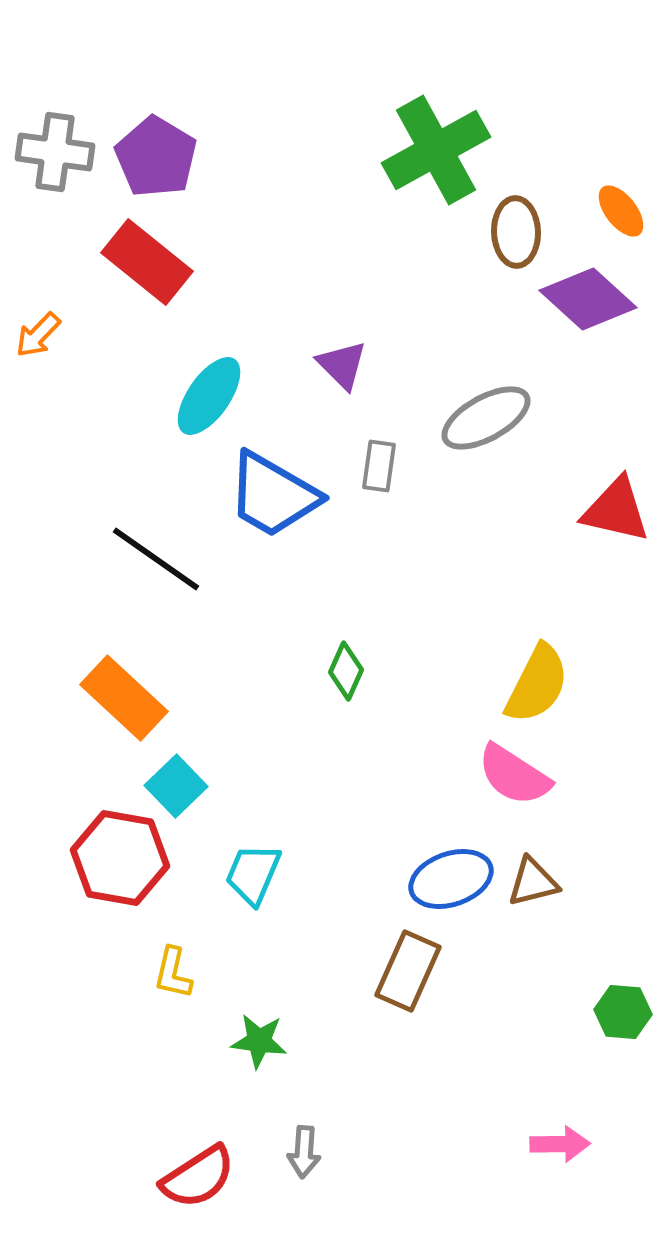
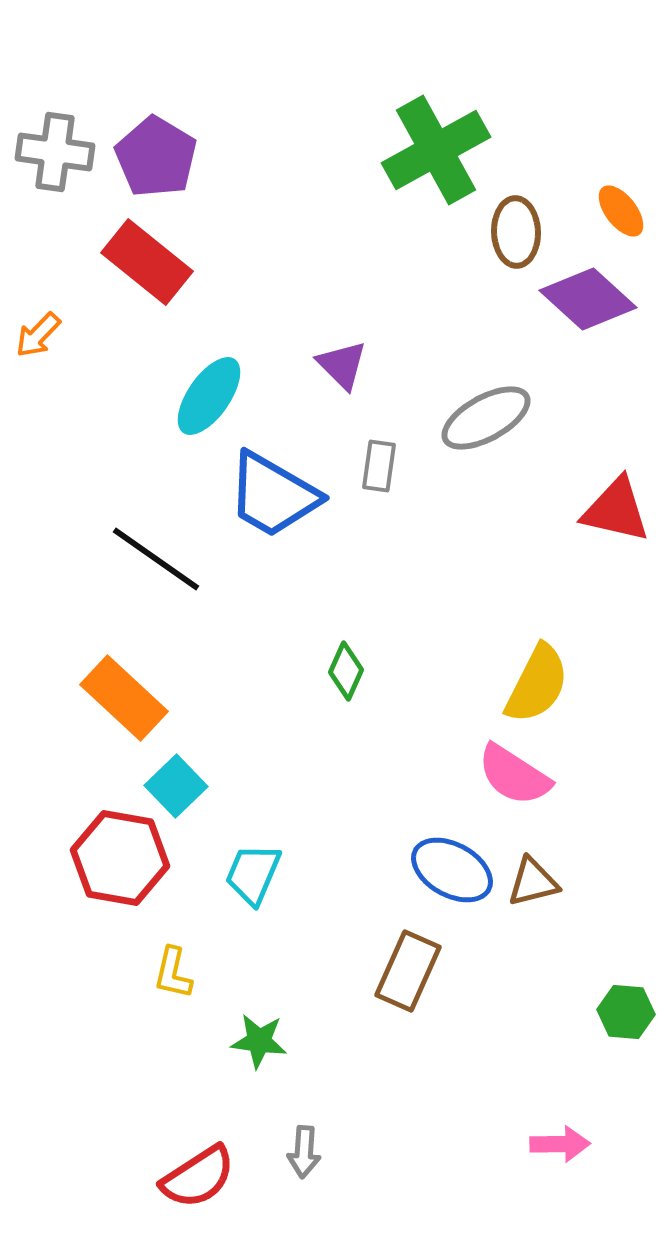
blue ellipse: moved 1 px right, 9 px up; rotated 48 degrees clockwise
green hexagon: moved 3 px right
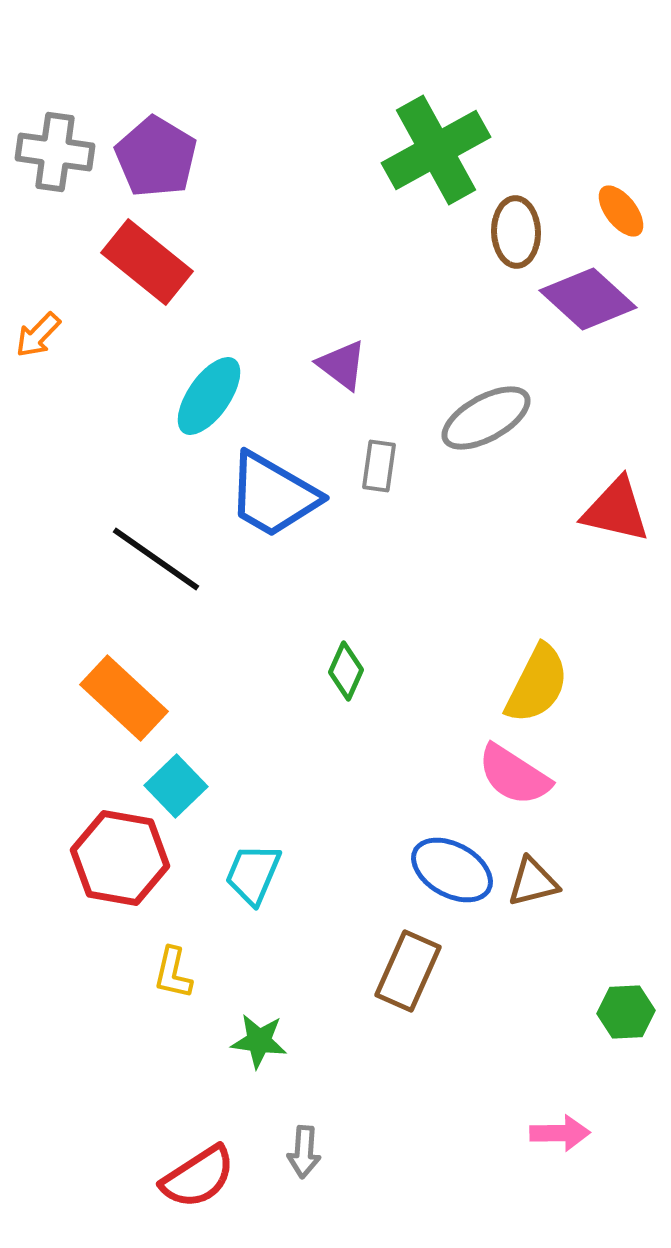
purple triangle: rotated 8 degrees counterclockwise
green hexagon: rotated 8 degrees counterclockwise
pink arrow: moved 11 px up
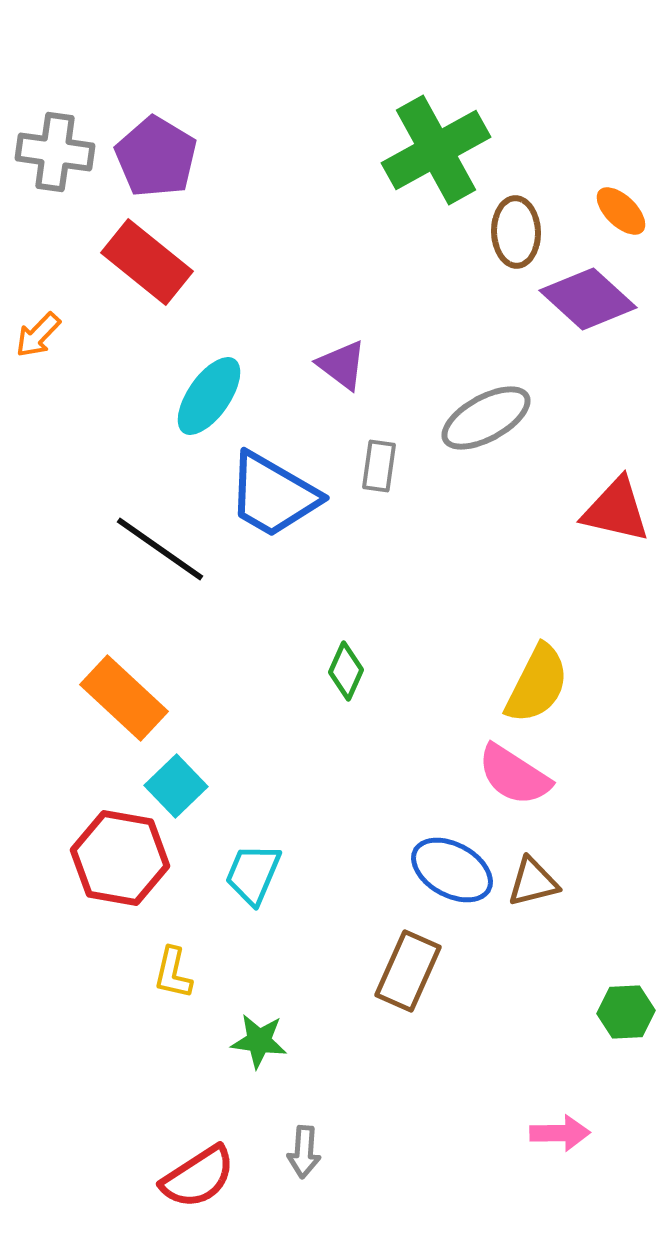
orange ellipse: rotated 8 degrees counterclockwise
black line: moved 4 px right, 10 px up
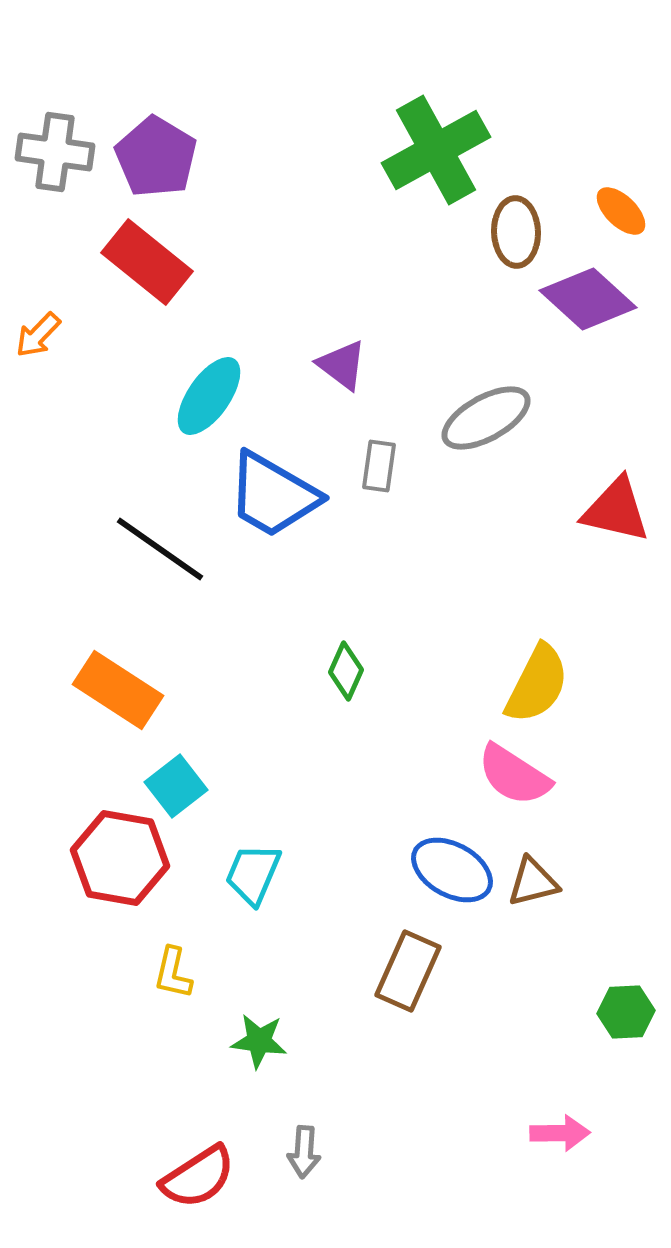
orange rectangle: moved 6 px left, 8 px up; rotated 10 degrees counterclockwise
cyan square: rotated 6 degrees clockwise
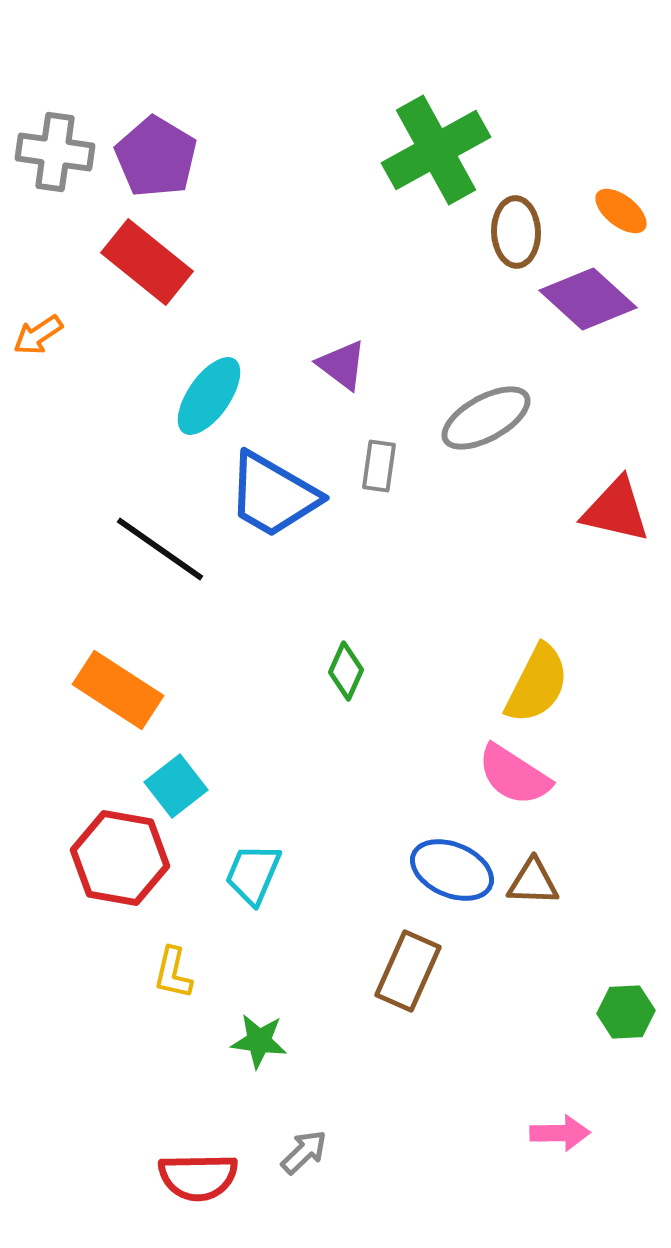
orange ellipse: rotated 6 degrees counterclockwise
orange arrow: rotated 12 degrees clockwise
blue ellipse: rotated 6 degrees counterclockwise
brown triangle: rotated 16 degrees clockwise
gray arrow: rotated 138 degrees counterclockwise
red semicircle: rotated 32 degrees clockwise
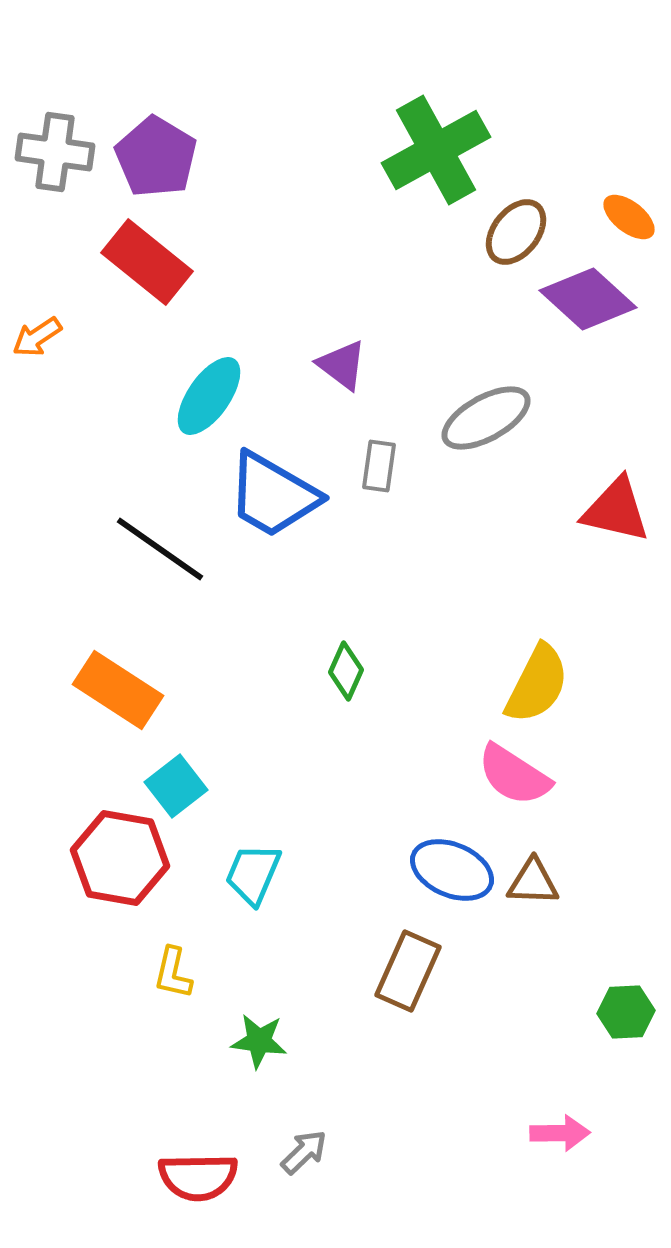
orange ellipse: moved 8 px right, 6 px down
brown ellipse: rotated 40 degrees clockwise
orange arrow: moved 1 px left, 2 px down
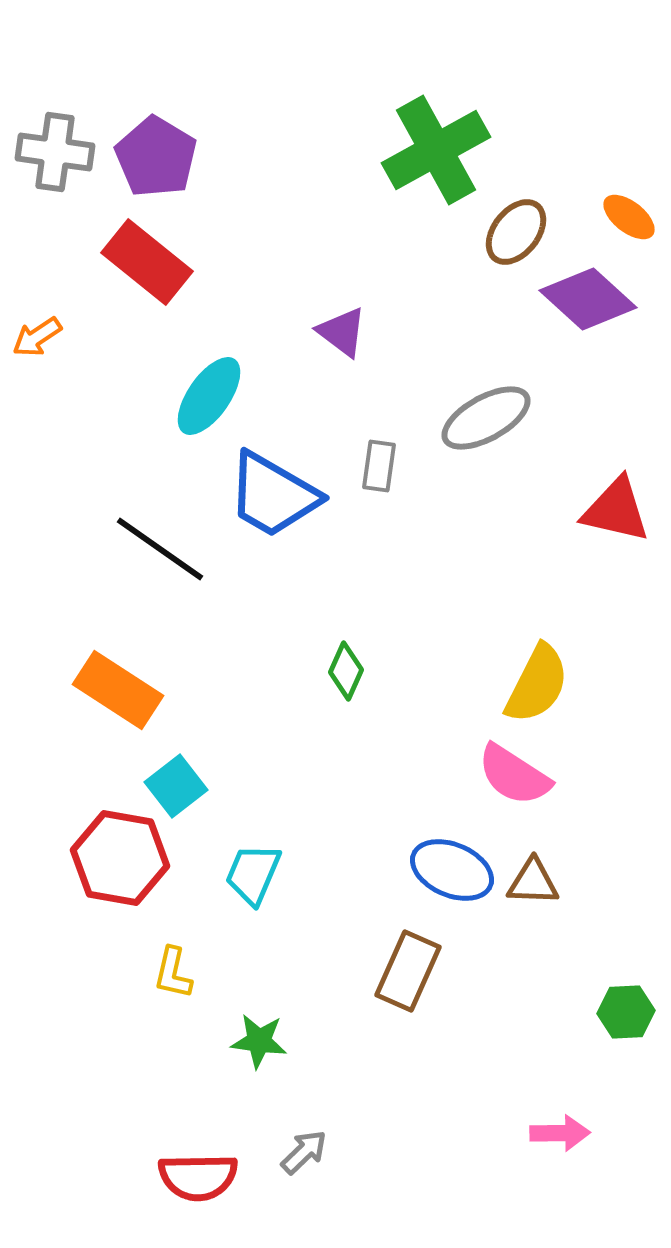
purple triangle: moved 33 px up
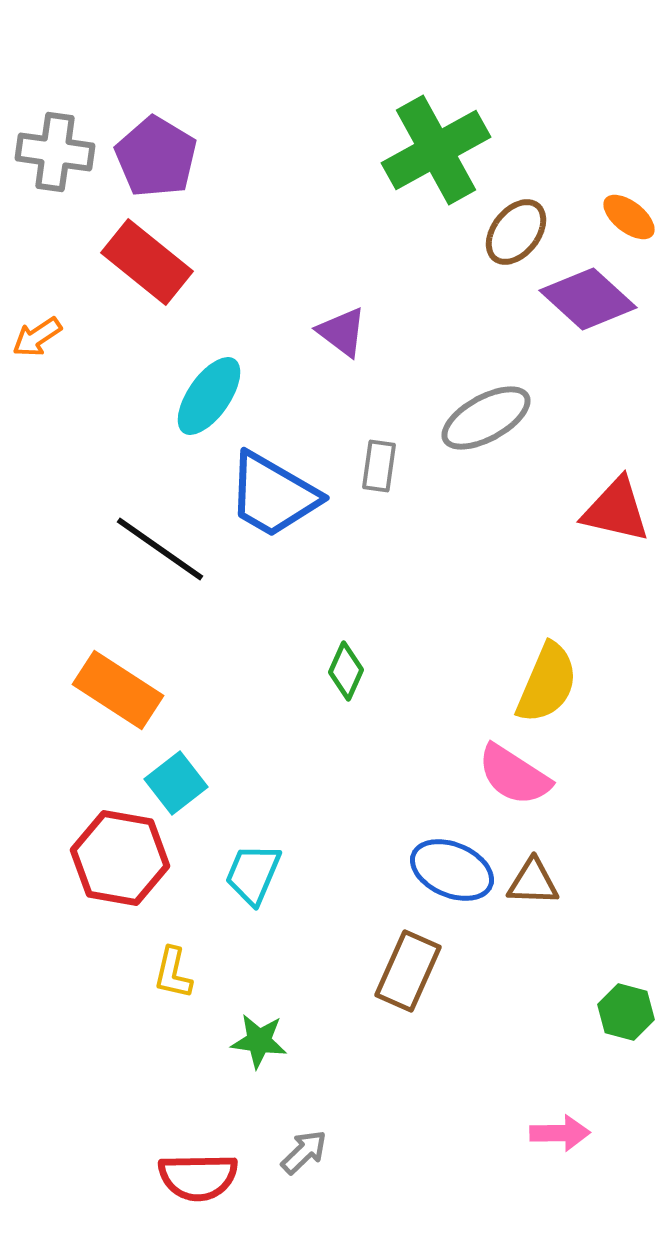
yellow semicircle: moved 10 px right, 1 px up; rotated 4 degrees counterclockwise
cyan square: moved 3 px up
green hexagon: rotated 18 degrees clockwise
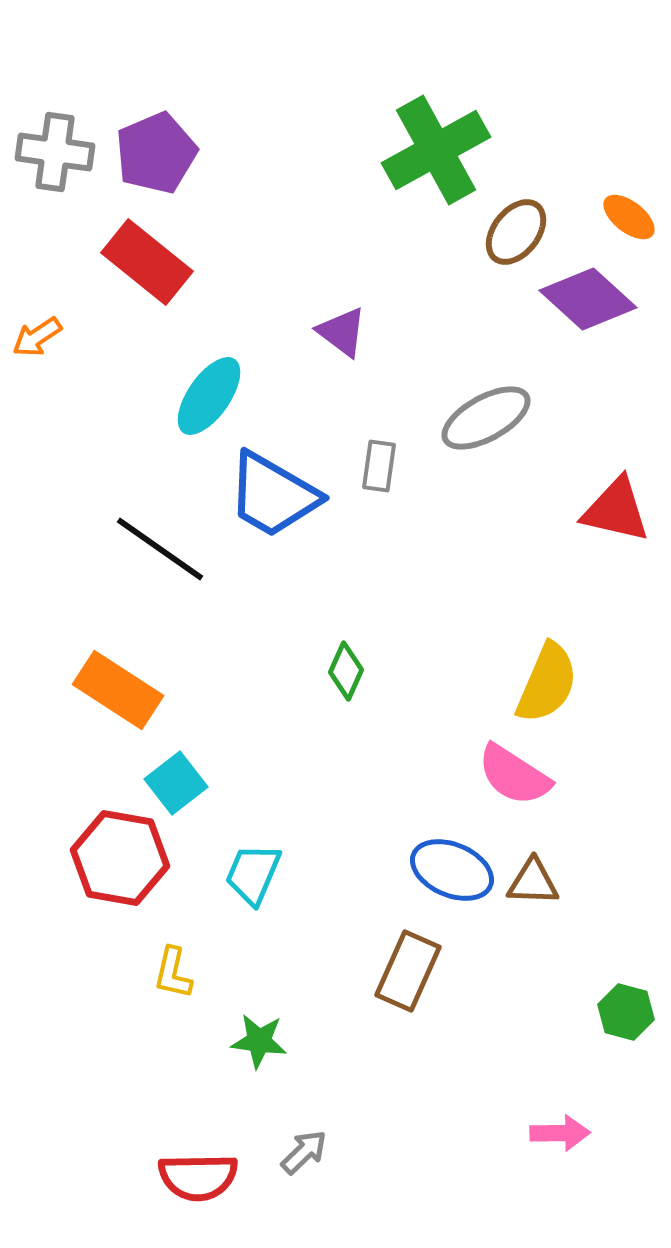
purple pentagon: moved 4 px up; rotated 18 degrees clockwise
